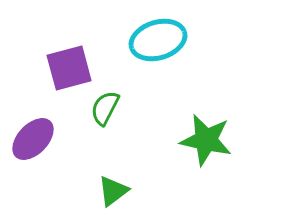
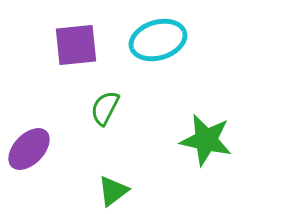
purple square: moved 7 px right, 23 px up; rotated 9 degrees clockwise
purple ellipse: moved 4 px left, 10 px down
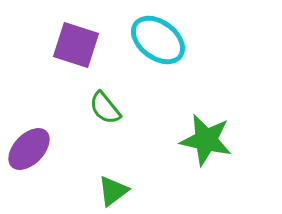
cyan ellipse: rotated 54 degrees clockwise
purple square: rotated 24 degrees clockwise
green semicircle: rotated 66 degrees counterclockwise
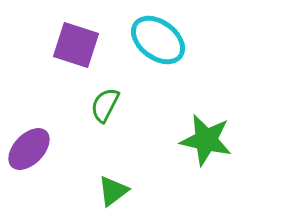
green semicircle: moved 3 px up; rotated 66 degrees clockwise
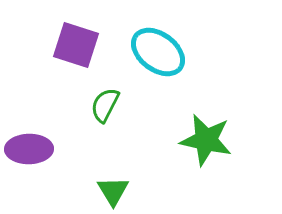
cyan ellipse: moved 12 px down
purple ellipse: rotated 45 degrees clockwise
green triangle: rotated 24 degrees counterclockwise
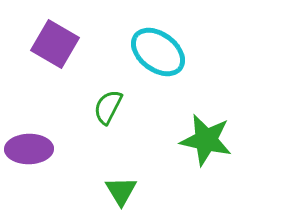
purple square: moved 21 px left, 1 px up; rotated 12 degrees clockwise
green semicircle: moved 3 px right, 2 px down
green triangle: moved 8 px right
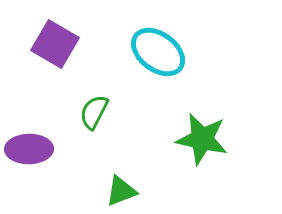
green semicircle: moved 14 px left, 5 px down
green star: moved 4 px left, 1 px up
green triangle: rotated 40 degrees clockwise
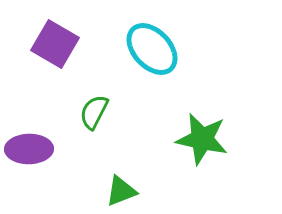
cyan ellipse: moved 6 px left, 3 px up; rotated 10 degrees clockwise
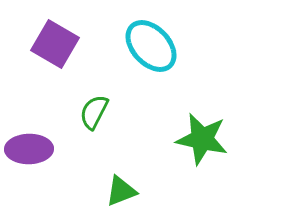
cyan ellipse: moved 1 px left, 3 px up
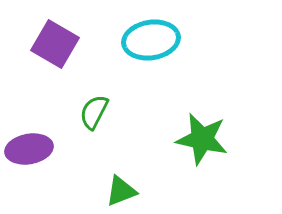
cyan ellipse: moved 6 px up; rotated 56 degrees counterclockwise
purple ellipse: rotated 9 degrees counterclockwise
